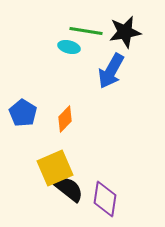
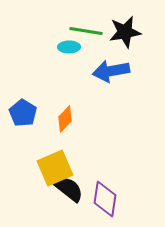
cyan ellipse: rotated 15 degrees counterclockwise
blue arrow: rotated 51 degrees clockwise
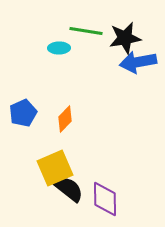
black star: moved 6 px down
cyan ellipse: moved 10 px left, 1 px down
blue arrow: moved 27 px right, 9 px up
blue pentagon: rotated 16 degrees clockwise
purple diamond: rotated 9 degrees counterclockwise
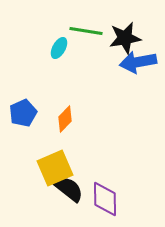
cyan ellipse: rotated 60 degrees counterclockwise
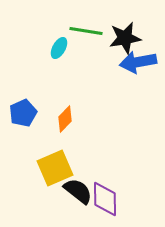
black semicircle: moved 9 px right, 2 px down
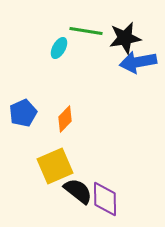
yellow square: moved 2 px up
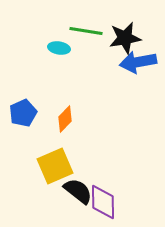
cyan ellipse: rotated 70 degrees clockwise
purple diamond: moved 2 px left, 3 px down
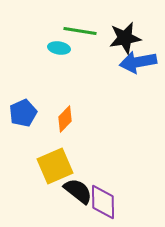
green line: moved 6 px left
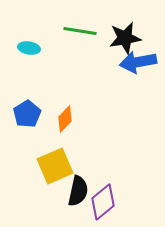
cyan ellipse: moved 30 px left
blue pentagon: moved 4 px right, 1 px down; rotated 8 degrees counterclockwise
black semicircle: rotated 64 degrees clockwise
purple diamond: rotated 51 degrees clockwise
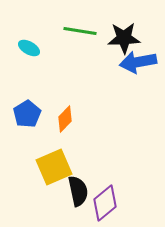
black star: moved 1 px left; rotated 8 degrees clockwise
cyan ellipse: rotated 20 degrees clockwise
yellow square: moved 1 px left, 1 px down
black semicircle: rotated 24 degrees counterclockwise
purple diamond: moved 2 px right, 1 px down
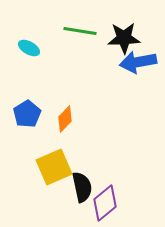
black semicircle: moved 4 px right, 4 px up
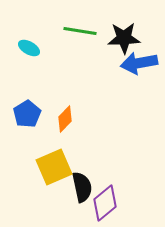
blue arrow: moved 1 px right, 1 px down
